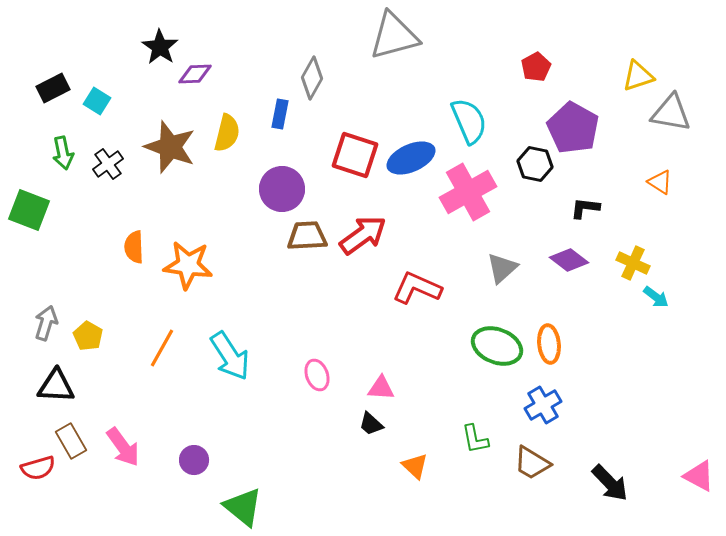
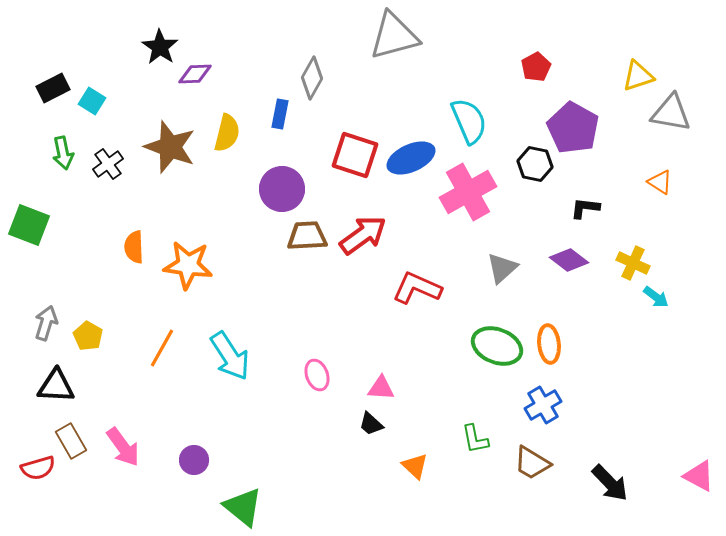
cyan square at (97, 101): moved 5 px left
green square at (29, 210): moved 15 px down
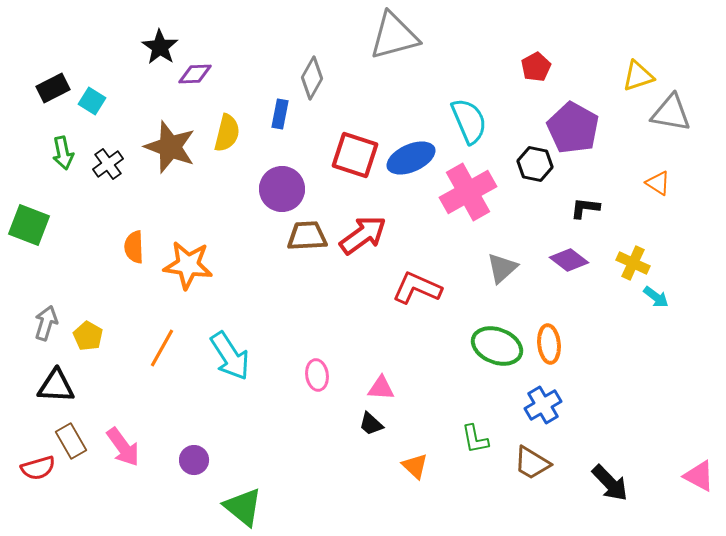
orange triangle at (660, 182): moved 2 px left, 1 px down
pink ellipse at (317, 375): rotated 12 degrees clockwise
